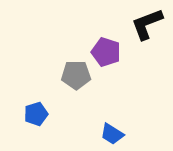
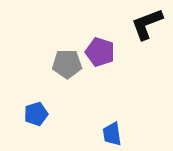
purple pentagon: moved 6 px left
gray pentagon: moved 9 px left, 11 px up
blue trapezoid: rotated 50 degrees clockwise
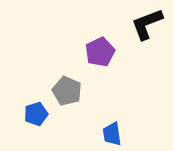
purple pentagon: rotated 28 degrees clockwise
gray pentagon: moved 27 px down; rotated 24 degrees clockwise
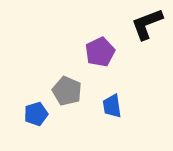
blue trapezoid: moved 28 px up
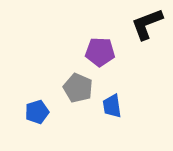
purple pentagon: rotated 28 degrees clockwise
gray pentagon: moved 11 px right, 3 px up
blue pentagon: moved 1 px right, 2 px up
